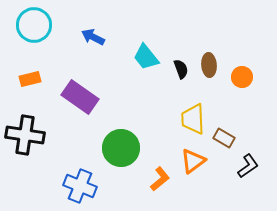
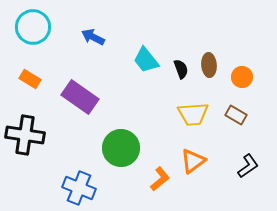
cyan circle: moved 1 px left, 2 px down
cyan trapezoid: moved 3 px down
orange rectangle: rotated 45 degrees clockwise
yellow trapezoid: moved 5 px up; rotated 92 degrees counterclockwise
brown rectangle: moved 12 px right, 23 px up
blue cross: moved 1 px left, 2 px down
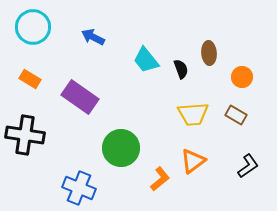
brown ellipse: moved 12 px up
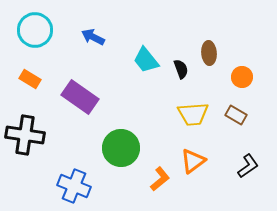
cyan circle: moved 2 px right, 3 px down
blue cross: moved 5 px left, 2 px up
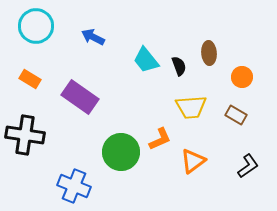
cyan circle: moved 1 px right, 4 px up
black semicircle: moved 2 px left, 3 px up
yellow trapezoid: moved 2 px left, 7 px up
green circle: moved 4 px down
orange L-shape: moved 40 px up; rotated 15 degrees clockwise
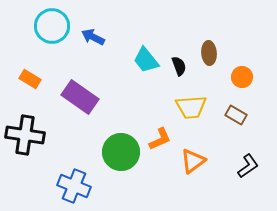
cyan circle: moved 16 px right
